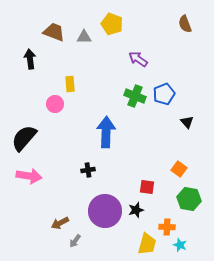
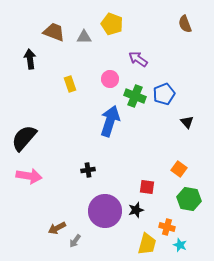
yellow rectangle: rotated 14 degrees counterclockwise
pink circle: moved 55 px right, 25 px up
blue arrow: moved 4 px right, 11 px up; rotated 16 degrees clockwise
brown arrow: moved 3 px left, 5 px down
orange cross: rotated 14 degrees clockwise
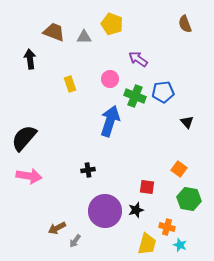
blue pentagon: moved 1 px left, 2 px up; rotated 15 degrees clockwise
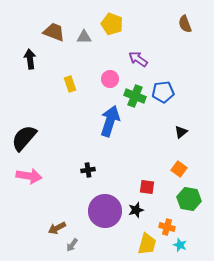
black triangle: moved 6 px left, 10 px down; rotated 32 degrees clockwise
gray arrow: moved 3 px left, 4 px down
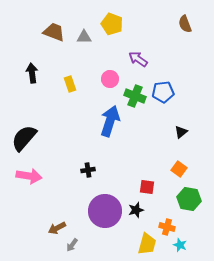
black arrow: moved 2 px right, 14 px down
